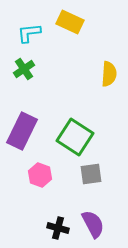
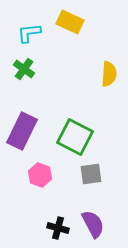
green cross: rotated 20 degrees counterclockwise
green square: rotated 6 degrees counterclockwise
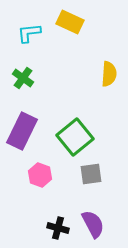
green cross: moved 1 px left, 9 px down
green square: rotated 24 degrees clockwise
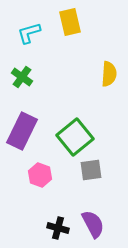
yellow rectangle: rotated 52 degrees clockwise
cyan L-shape: rotated 10 degrees counterclockwise
green cross: moved 1 px left, 1 px up
gray square: moved 4 px up
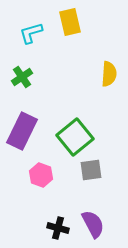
cyan L-shape: moved 2 px right
green cross: rotated 20 degrees clockwise
pink hexagon: moved 1 px right
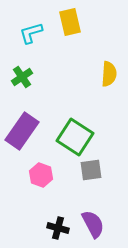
purple rectangle: rotated 9 degrees clockwise
green square: rotated 18 degrees counterclockwise
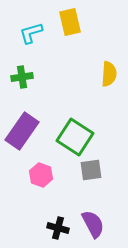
green cross: rotated 25 degrees clockwise
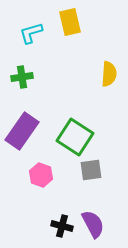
black cross: moved 4 px right, 2 px up
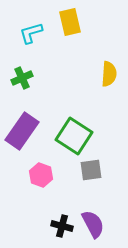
green cross: moved 1 px down; rotated 15 degrees counterclockwise
green square: moved 1 px left, 1 px up
